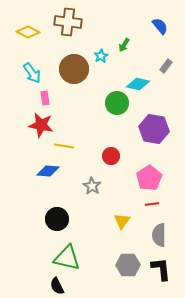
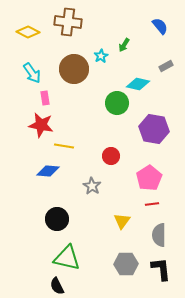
gray rectangle: rotated 24 degrees clockwise
gray hexagon: moved 2 px left, 1 px up
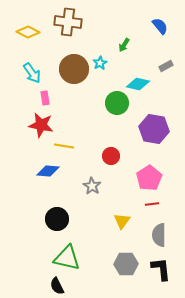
cyan star: moved 1 px left, 7 px down
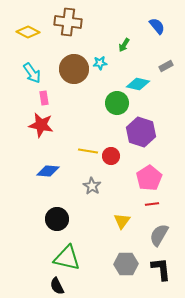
blue semicircle: moved 3 px left
cyan star: rotated 24 degrees clockwise
pink rectangle: moved 1 px left
purple hexagon: moved 13 px left, 3 px down; rotated 8 degrees clockwise
yellow line: moved 24 px right, 5 px down
gray semicircle: rotated 30 degrees clockwise
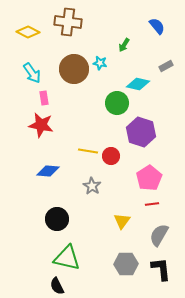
cyan star: rotated 16 degrees clockwise
